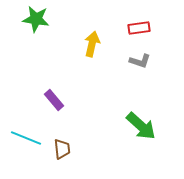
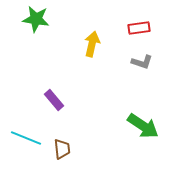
gray L-shape: moved 2 px right, 1 px down
green arrow: moved 2 px right; rotated 8 degrees counterclockwise
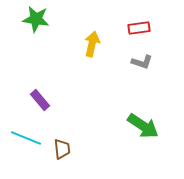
purple rectangle: moved 14 px left
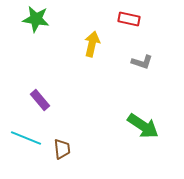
red rectangle: moved 10 px left, 9 px up; rotated 20 degrees clockwise
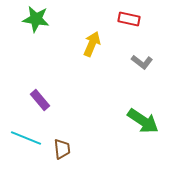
yellow arrow: rotated 10 degrees clockwise
gray L-shape: rotated 20 degrees clockwise
green arrow: moved 5 px up
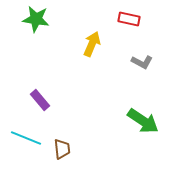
gray L-shape: rotated 10 degrees counterclockwise
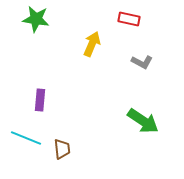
purple rectangle: rotated 45 degrees clockwise
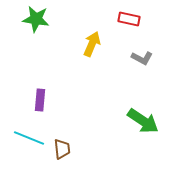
gray L-shape: moved 4 px up
cyan line: moved 3 px right
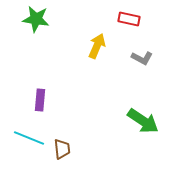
yellow arrow: moved 5 px right, 2 px down
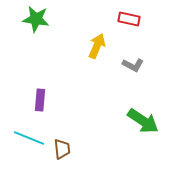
gray L-shape: moved 9 px left, 7 px down
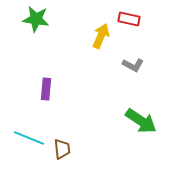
yellow arrow: moved 4 px right, 10 px up
purple rectangle: moved 6 px right, 11 px up
green arrow: moved 2 px left
